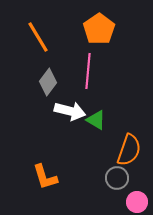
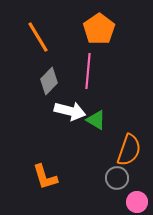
gray diamond: moved 1 px right, 1 px up; rotated 8 degrees clockwise
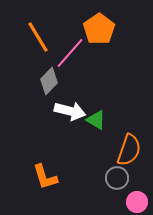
pink line: moved 18 px left, 18 px up; rotated 36 degrees clockwise
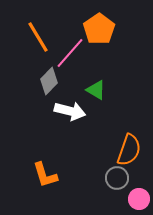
green triangle: moved 30 px up
orange L-shape: moved 2 px up
pink circle: moved 2 px right, 3 px up
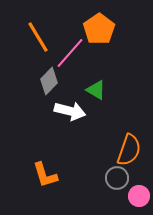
pink circle: moved 3 px up
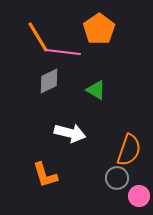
pink line: moved 7 px left, 1 px up; rotated 56 degrees clockwise
gray diamond: rotated 20 degrees clockwise
white arrow: moved 22 px down
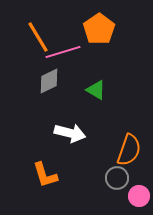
pink line: rotated 24 degrees counterclockwise
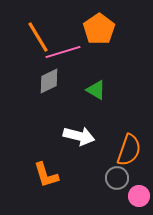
white arrow: moved 9 px right, 3 px down
orange L-shape: moved 1 px right
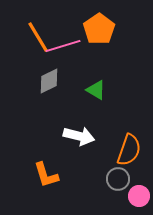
pink line: moved 6 px up
gray circle: moved 1 px right, 1 px down
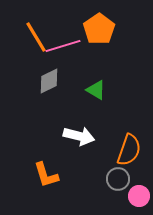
orange line: moved 2 px left
